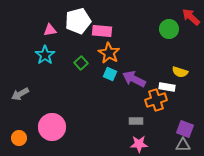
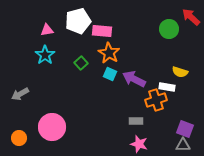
pink triangle: moved 3 px left
pink star: rotated 18 degrees clockwise
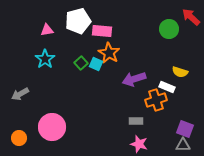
cyan star: moved 4 px down
cyan square: moved 14 px left, 10 px up
purple arrow: rotated 45 degrees counterclockwise
white rectangle: rotated 14 degrees clockwise
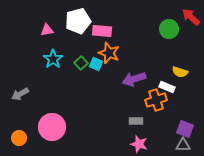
orange star: rotated 10 degrees counterclockwise
cyan star: moved 8 px right
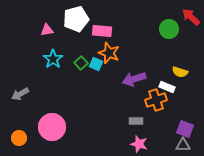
white pentagon: moved 2 px left, 2 px up
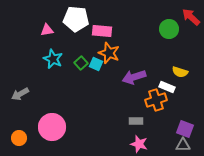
white pentagon: rotated 20 degrees clockwise
cyan star: rotated 12 degrees counterclockwise
purple arrow: moved 2 px up
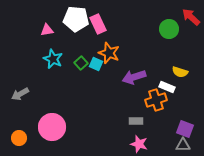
pink rectangle: moved 4 px left, 7 px up; rotated 60 degrees clockwise
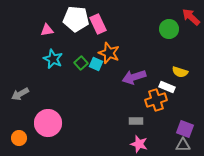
pink circle: moved 4 px left, 4 px up
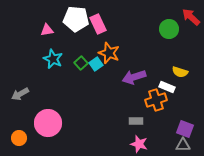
cyan square: rotated 32 degrees clockwise
